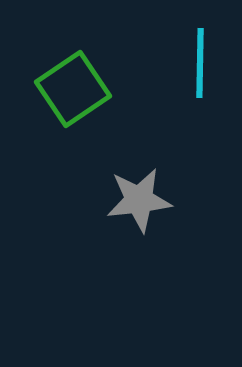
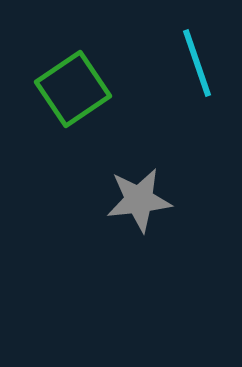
cyan line: moved 3 px left; rotated 20 degrees counterclockwise
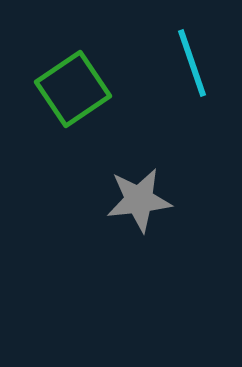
cyan line: moved 5 px left
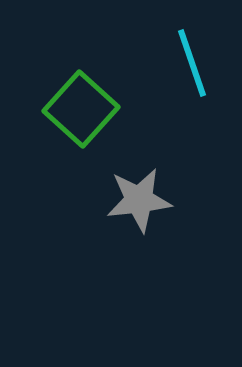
green square: moved 8 px right, 20 px down; rotated 14 degrees counterclockwise
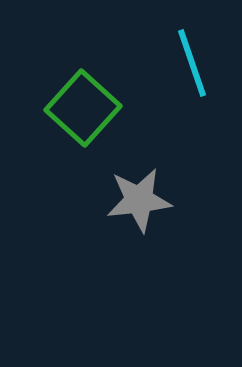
green square: moved 2 px right, 1 px up
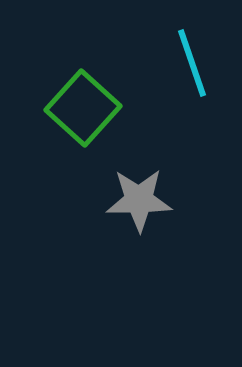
gray star: rotated 6 degrees clockwise
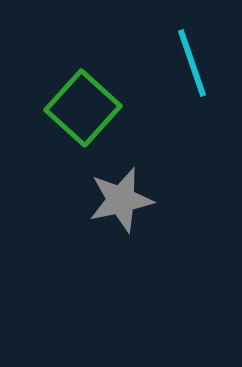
gray star: moved 18 px left; rotated 12 degrees counterclockwise
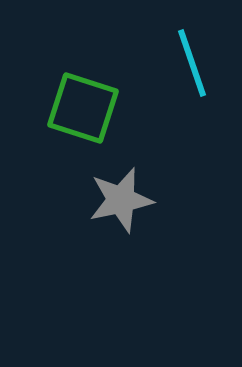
green square: rotated 24 degrees counterclockwise
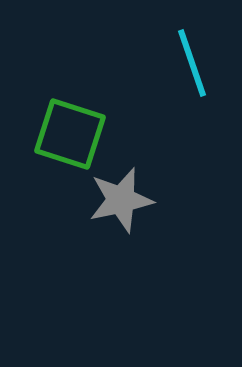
green square: moved 13 px left, 26 px down
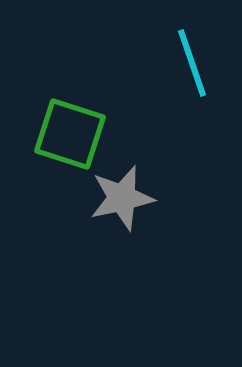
gray star: moved 1 px right, 2 px up
